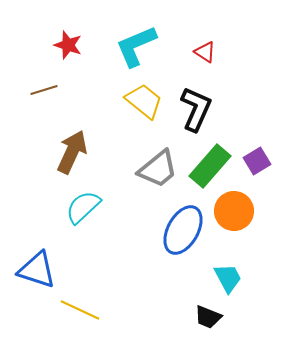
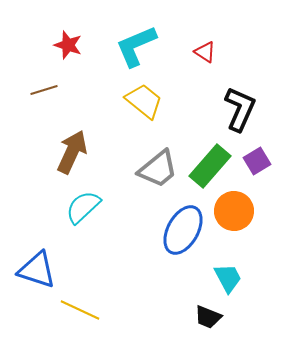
black L-shape: moved 44 px right
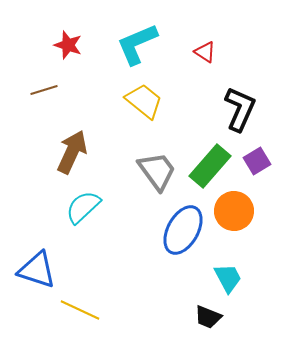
cyan L-shape: moved 1 px right, 2 px up
gray trapezoid: moved 1 px left, 2 px down; rotated 87 degrees counterclockwise
